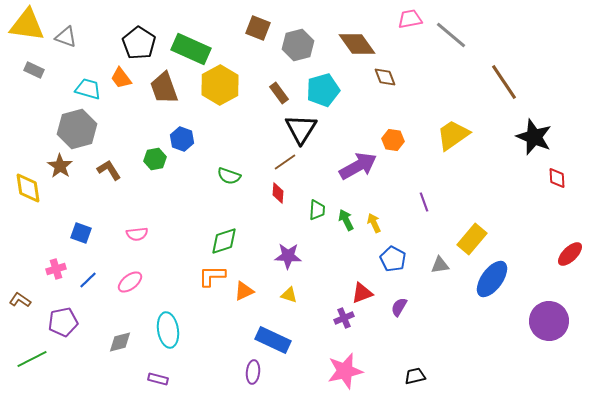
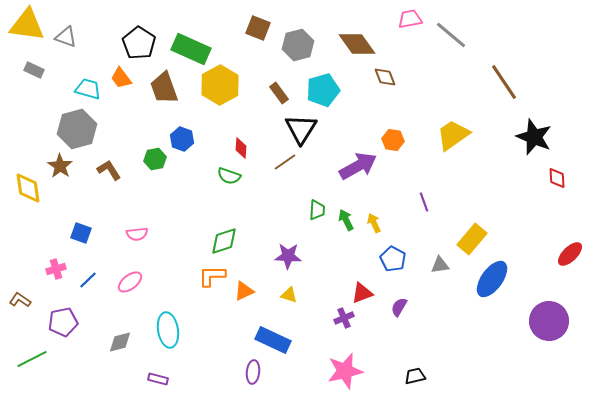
red diamond at (278, 193): moved 37 px left, 45 px up
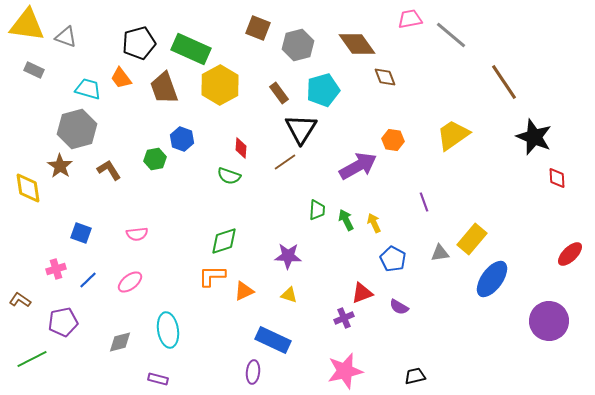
black pentagon at (139, 43): rotated 24 degrees clockwise
gray triangle at (440, 265): moved 12 px up
purple semicircle at (399, 307): rotated 90 degrees counterclockwise
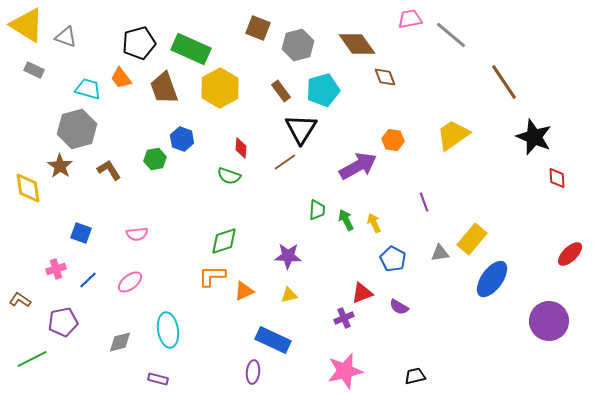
yellow triangle at (27, 25): rotated 24 degrees clockwise
yellow hexagon at (220, 85): moved 3 px down
brown rectangle at (279, 93): moved 2 px right, 2 px up
yellow triangle at (289, 295): rotated 30 degrees counterclockwise
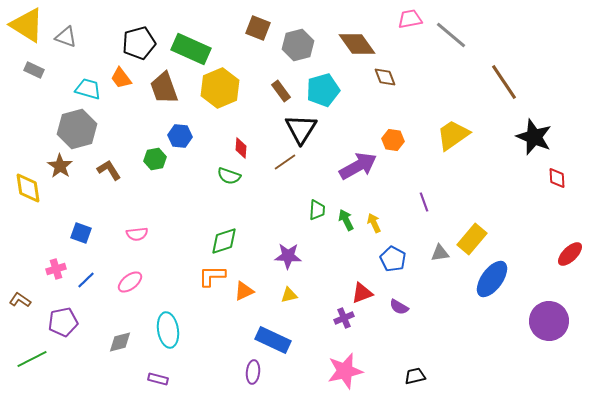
yellow hexagon at (220, 88): rotated 6 degrees clockwise
blue hexagon at (182, 139): moved 2 px left, 3 px up; rotated 15 degrees counterclockwise
blue line at (88, 280): moved 2 px left
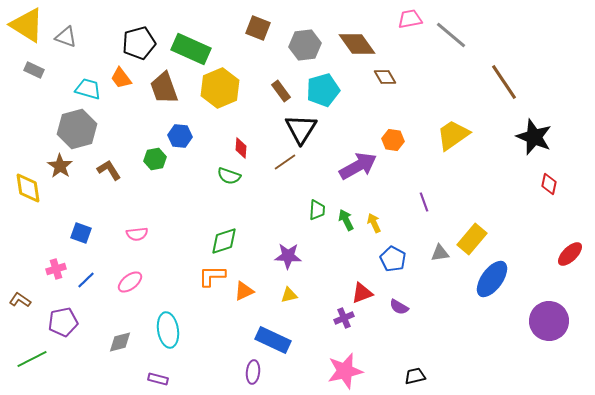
gray hexagon at (298, 45): moved 7 px right; rotated 8 degrees clockwise
brown diamond at (385, 77): rotated 10 degrees counterclockwise
red diamond at (557, 178): moved 8 px left, 6 px down; rotated 15 degrees clockwise
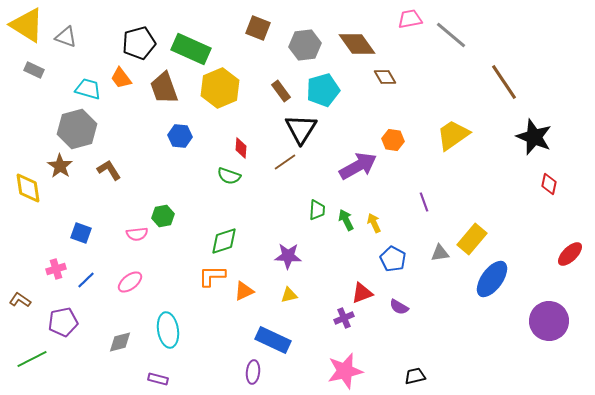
green hexagon at (155, 159): moved 8 px right, 57 px down
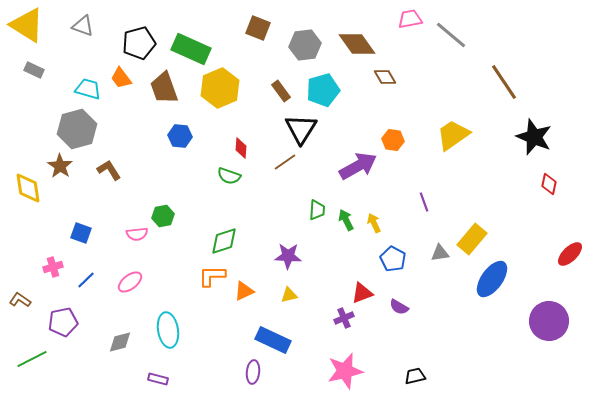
gray triangle at (66, 37): moved 17 px right, 11 px up
pink cross at (56, 269): moved 3 px left, 2 px up
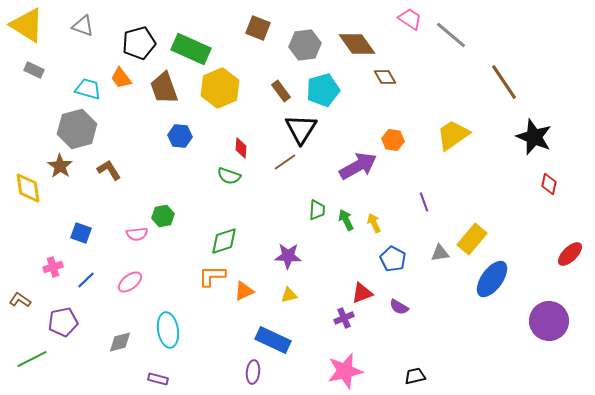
pink trapezoid at (410, 19): rotated 45 degrees clockwise
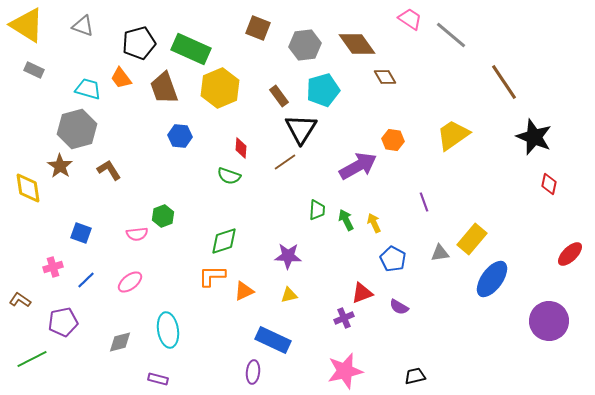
brown rectangle at (281, 91): moved 2 px left, 5 px down
green hexagon at (163, 216): rotated 10 degrees counterclockwise
